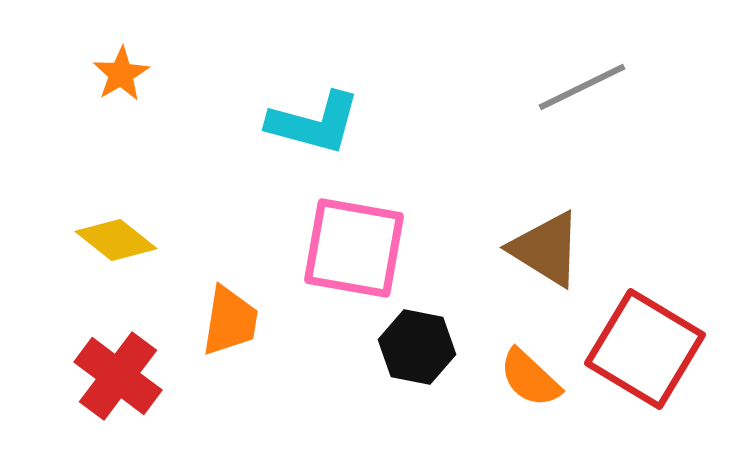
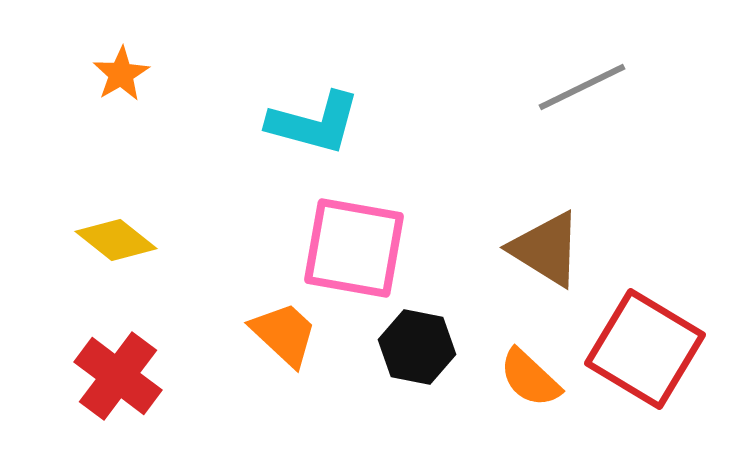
orange trapezoid: moved 54 px right, 13 px down; rotated 56 degrees counterclockwise
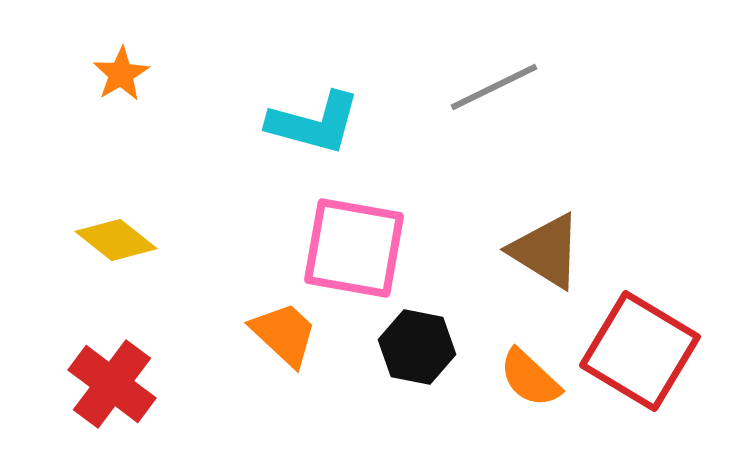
gray line: moved 88 px left
brown triangle: moved 2 px down
red square: moved 5 px left, 2 px down
red cross: moved 6 px left, 8 px down
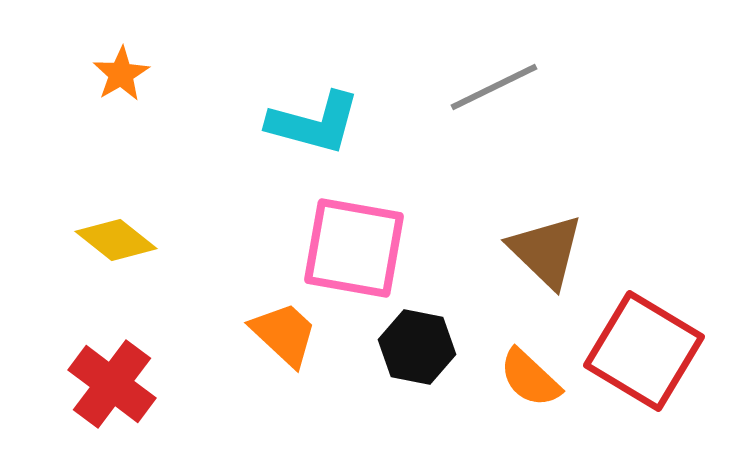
brown triangle: rotated 12 degrees clockwise
red square: moved 4 px right
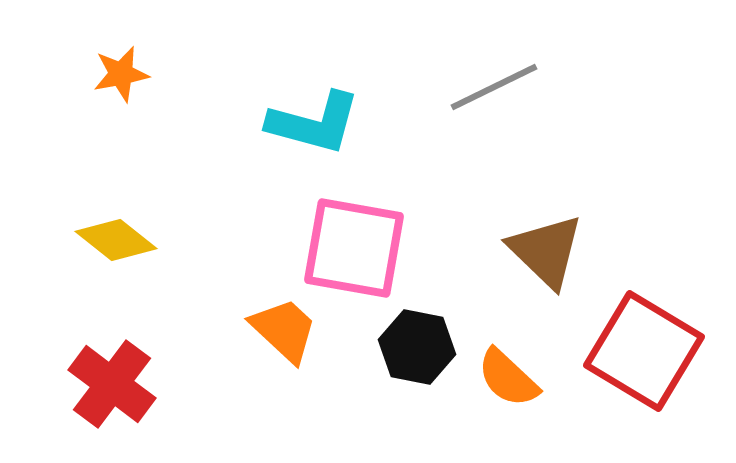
orange star: rotated 20 degrees clockwise
orange trapezoid: moved 4 px up
orange semicircle: moved 22 px left
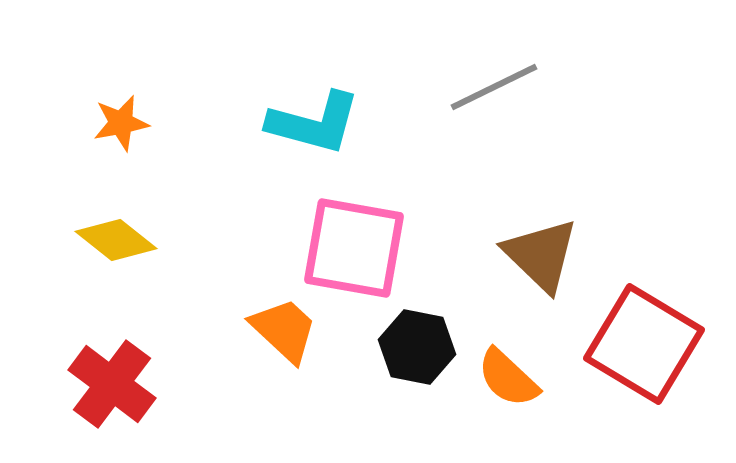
orange star: moved 49 px down
brown triangle: moved 5 px left, 4 px down
red square: moved 7 px up
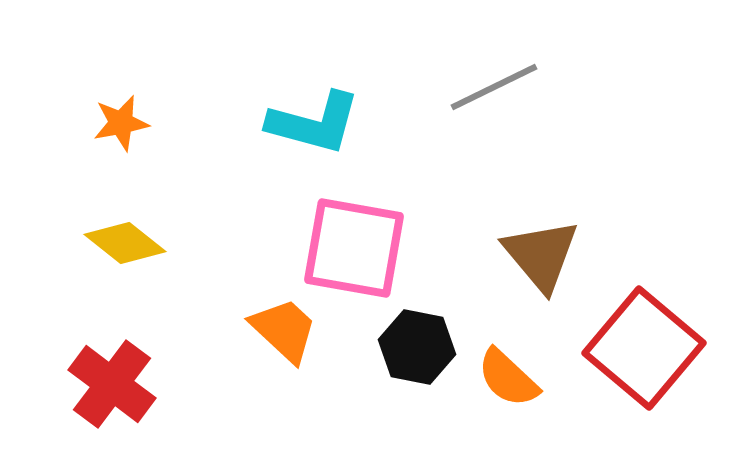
yellow diamond: moved 9 px right, 3 px down
brown triangle: rotated 6 degrees clockwise
red square: moved 4 px down; rotated 9 degrees clockwise
